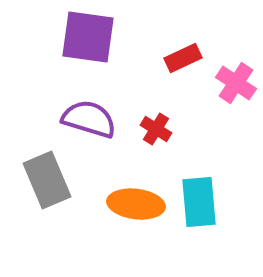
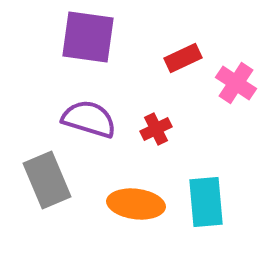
red cross: rotated 32 degrees clockwise
cyan rectangle: moved 7 px right
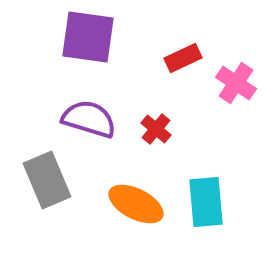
red cross: rotated 24 degrees counterclockwise
orange ellipse: rotated 20 degrees clockwise
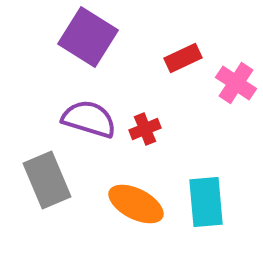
purple square: rotated 24 degrees clockwise
red cross: moved 11 px left; rotated 28 degrees clockwise
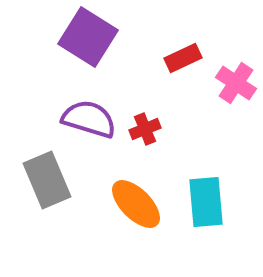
orange ellipse: rotated 18 degrees clockwise
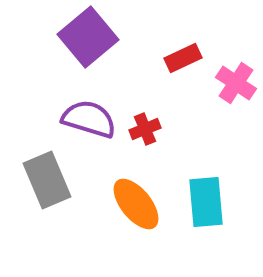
purple square: rotated 18 degrees clockwise
orange ellipse: rotated 6 degrees clockwise
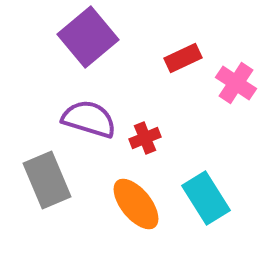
red cross: moved 9 px down
cyan rectangle: moved 4 px up; rotated 27 degrees counterclockwise
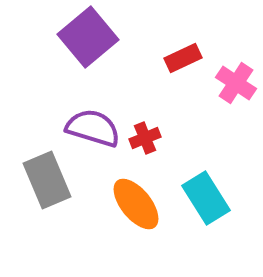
purple semicircle: moved 4 px right, 9 px down
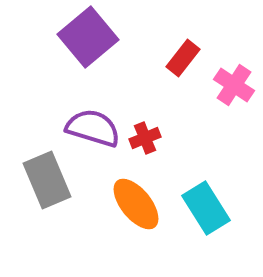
red rectangle: rotated 27 degrees counterclockwise
pink cross: moved 2 px left, 2 px down
cyan rectangle: moved 10 px down
